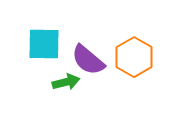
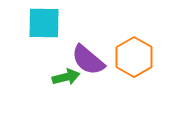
cyan square: moved 21 px up
green arrow: moved 5 px up
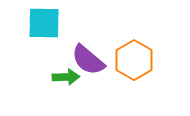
orange hexagon: moved 3 px down
green arrow: rotated 12 degrees clockwise
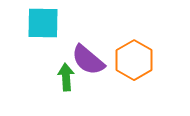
cyan square: moved 1 px left
green arrow: rotated 92 degrees counterclockwise
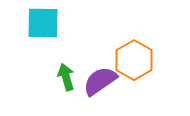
purple semicircle: moved 12 px right, 21 px down; rotated 105 degrees clockwise
green arrow: rotated 12 degrees counterclockwise
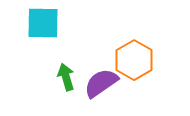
purple semicircle: moved 1 px right, 2 px down
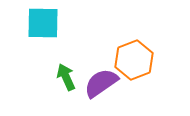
orange hexagon: rotated 9 degrees clockwise
green arrow: rotated 8 degrees counterclockwise
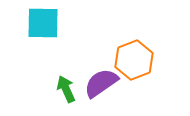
green arrow: moved 12 px down
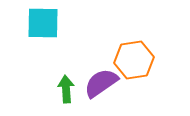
orange hexagon: rotated 12 degrees clockwise
green arrow: rotated 20 degrees clockwise
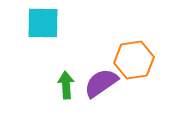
green arrow: moved 4 px up
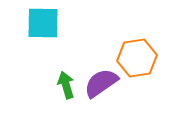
orange hexagon: moved 3 px right, 2 px up
green arrow: rotated 12 degrees counterclockwise
